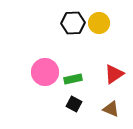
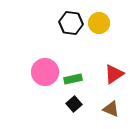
black hexagon: moved 2 px left; rotated 10 degrees clockwise
black square: rotated 21 degrees clockwise
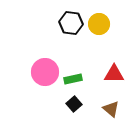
yellow circle: moved 1 px down
red triangle: rotated 35 degrees clockwise
brown triangle: rotated 18 degrees clockwise
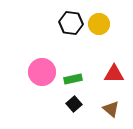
pink circle: moved 3 px left
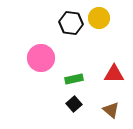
yellow circle: moved 6 px up
pink circle: moved 1 px left, 14 px up
green rectangle: moved 1 px right
brown triangle: moved 1 px down
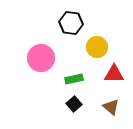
yellow circle: moved 2 px left, 29 px down
brown triangle: moved 3 px up
